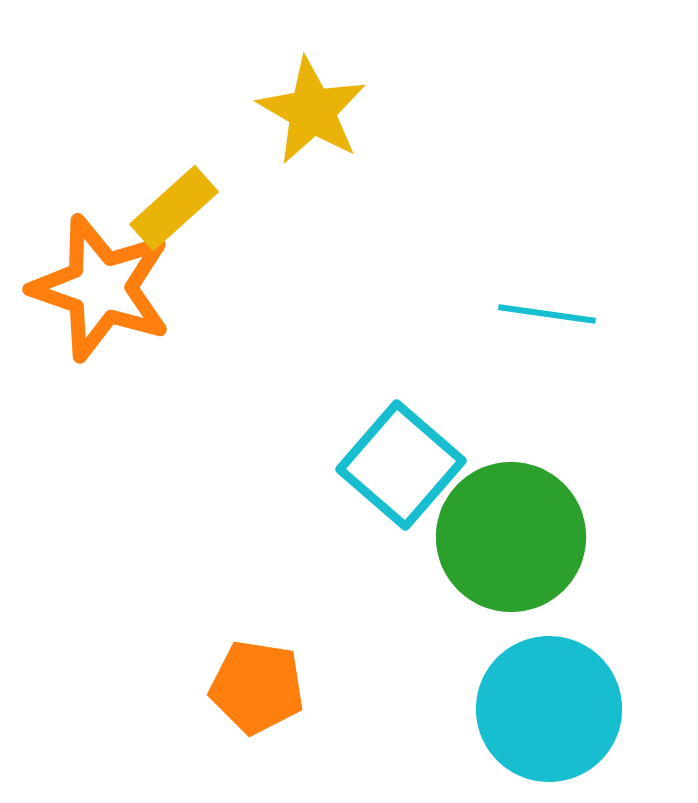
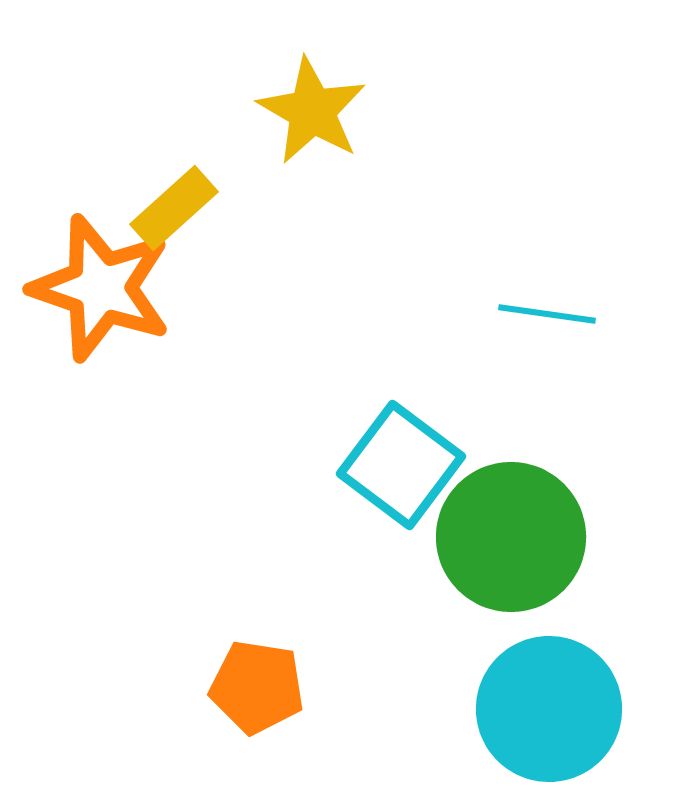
cyan square: rotated 4 degrees counterclockwise
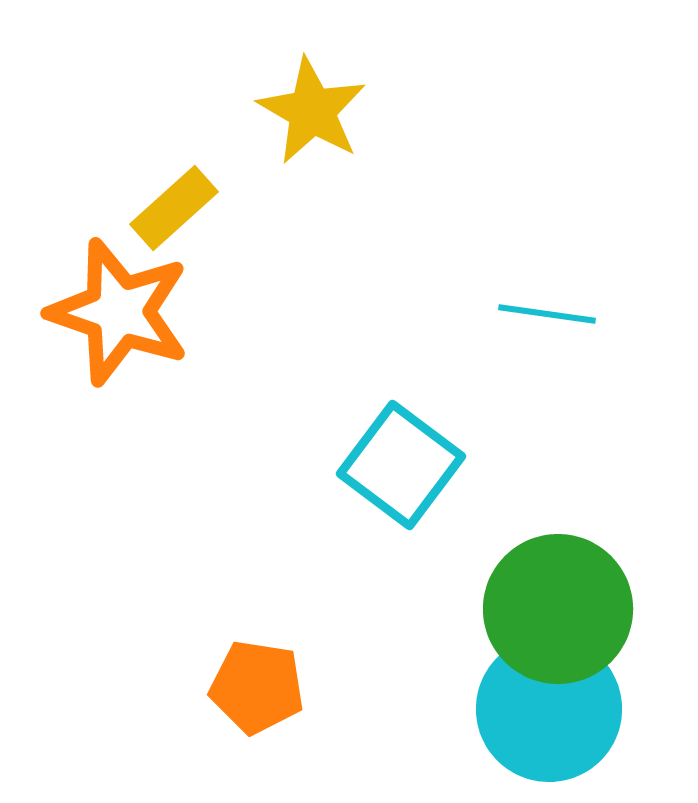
orange star: moved 18 px right, 24 px down
green circle: moved 47 px right, 72 px down
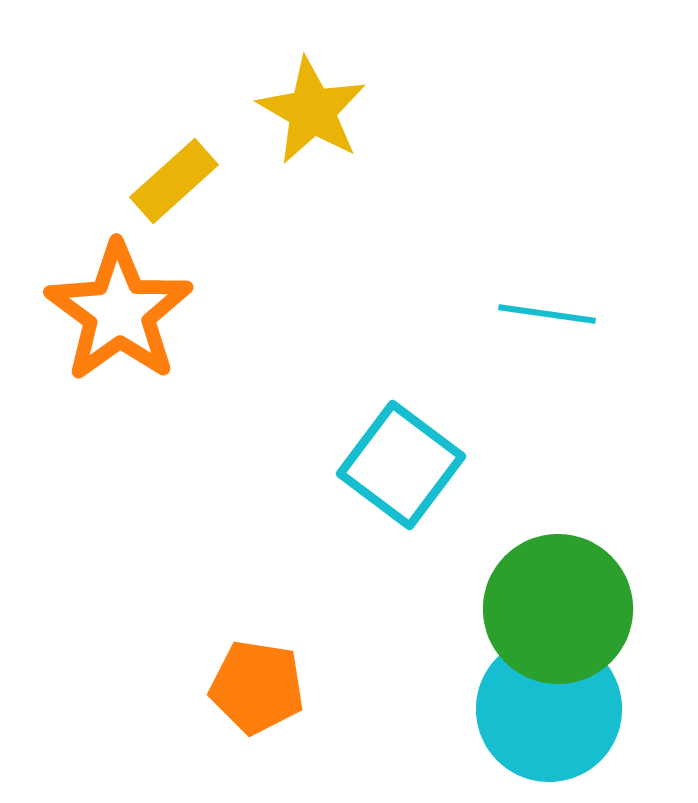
yellow rectangle: moved 27 px up
orange star: rotated 17 degrees clockwise
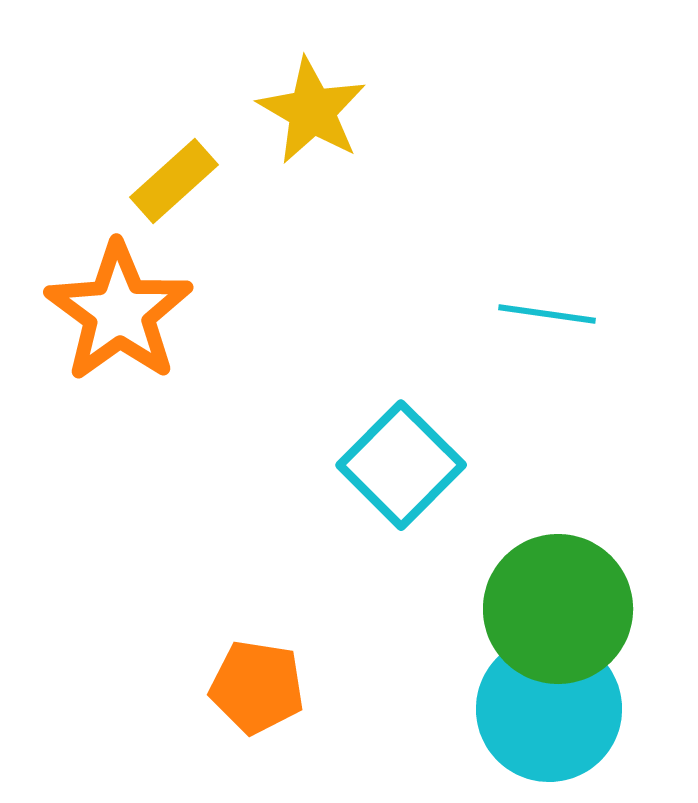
cyan square: rotated 8 degrees clockwise
